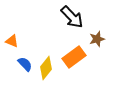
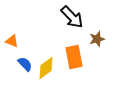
orange rectangle: rotated 65 degrees counterclockwise
yellow diamond: rotated 15 degrees clockwise
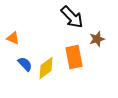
orange triangle: moved 1 px right, 3 px up
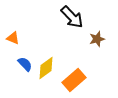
orange rectangle: moved 23 px down; rotated 60 degrees clockwise
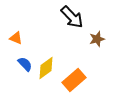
orange triangle: moved 3 px right
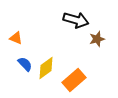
black arrow: moved 4 px right, 3 px down; rotated 30 degrees counterclockwise
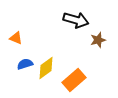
brown star: moved 1 px right, 1 px down
blue semicircle: rotated 63 degrees counterclockwise
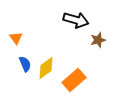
orange triangle: rotated 32 degrees clockwise
blue semicircle: rotated 84 degrees clockwise
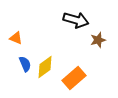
orange triangle: rotated 32 degrees counterclockwise
yellow diamond: moved 1 px left, 1 px up
orange rectangle: moved 2 px up
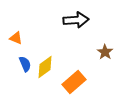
black arrow: rotated 20 degrees counterclockwise
brown star: moved 7 px right, 12 px down; rotated 21 degrees counterclockwise
orange rectangle: moved 4 px down
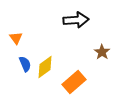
orange triangle: rotated 32 degrees clockwise
brown star: moved 3 px left
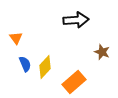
brown star: rotated 14 degrees counterclockwise
yellow diamond: rotated 10 degrees counterclockwise
